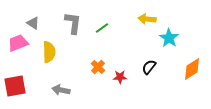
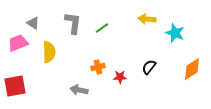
cyan star: moved 6 px right, 5 px up; rotated 12 degrees counterclockwise
orange cross: rotated 32 degrees clockwise
gray arrow: moved 18 px right
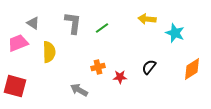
red square: rotated 25 degrees clockwise
gray arrow: rotated 18 degrees clockwise
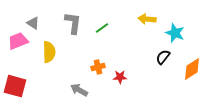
pink trapezoid: moved 2 px up
black semicircle: moved 14 px right, 10 px up
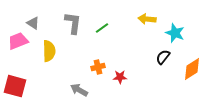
yellow semicircle: moved 1 px up
